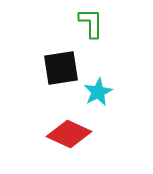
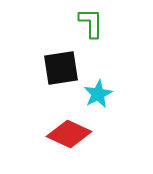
cyan star: moved 2 px down
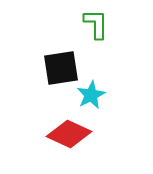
green L-shape: moved 5 px right, 1 px down
cyan star: moved 7 px left, 1 px down
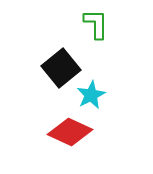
black square: rotated 30 degrees counterclockwise
red diamond: moved 1 px right, 2 px up
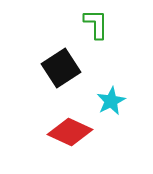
black square: rotated 6 degrees clockwise
cyan star: moved 20 px right, 6 px down
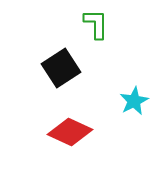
cyan star: moved 23 px right
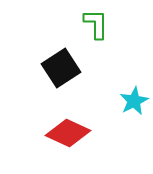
red diamond: moved 2 px left, 1 px down
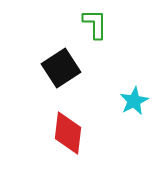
green L-shape: moved 1 px left
red diamond: rotated 72 degrees clockwise
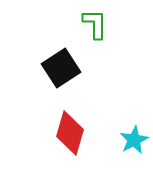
cyan star: moved 39 px down
red diamond: moved 2 px right; rotated 9 degrees clockwise
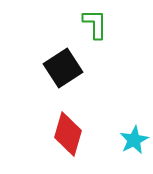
black square: moved 2 px right
red diamond: moved 2 px left, 1 px down
